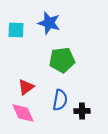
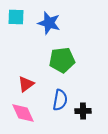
cyan square: moved 13 px up
red triangle: moved 3 px up
black cross: moved 1 px right
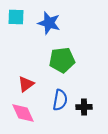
black cross: moved 1 px right, 4 px up
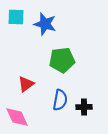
blue star: moved 4 px left, 1 px down
pink diamond: moved 6 px left, 4 px down
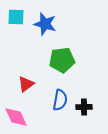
pink diamond: moved 1 px left
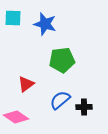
cyan square: moved 3 px left, 1 px down
blue semicircle: rotated 140 degrees counterclockwise
pink diamond: rotated 30 degrees counterclockwise
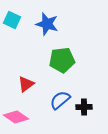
cyan square: moved 1 px left, 2 px down; rotated 24 degrees clockwise
blue star: moved 2 px right
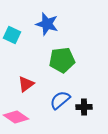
cyan square: moved 15 px down
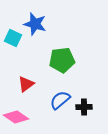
blue star: moved 12 px left
cyan square: moved 1 px right, 3 px down
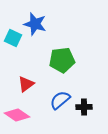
pink diamond: moved 1 px right, 2 px up
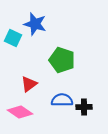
green pentagon: rotated 25 degrees clockwise
red triangle: moved 3 px right
blue semicircle: moved 2 px right; rotated 40 degrees clockwise
pink diamond: moved 3 px right, 3 px up
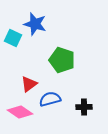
blue semicircle: moved 12 px left, 1 px up; rotated 15 degrees counterclockwise
